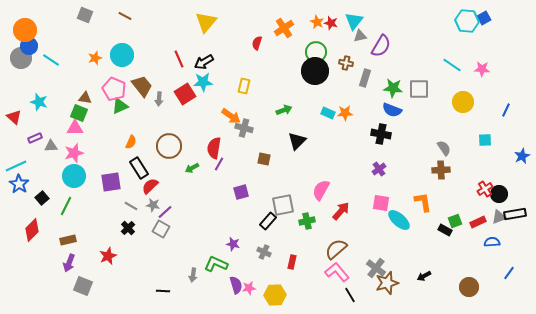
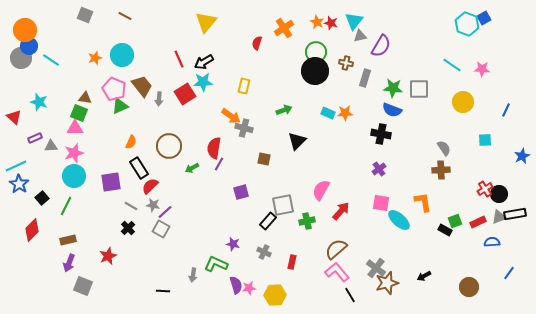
cyan hexagon at (467, 21): moved 3 px down; rotated 15 degrees clockwise
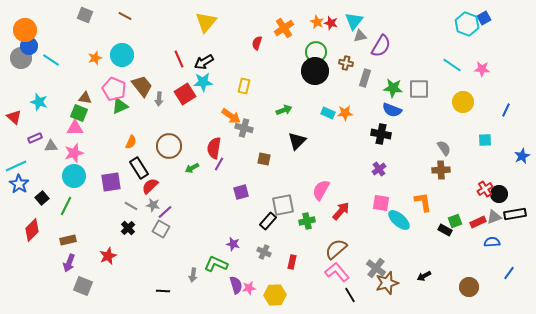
gray triangle at (499, 217): moved 5 px left
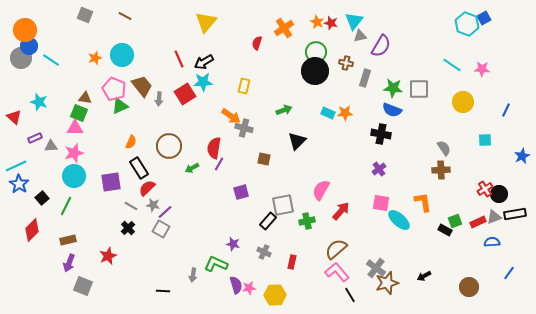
red semicircle at (150, 186): moved 3 px left, 2 px down
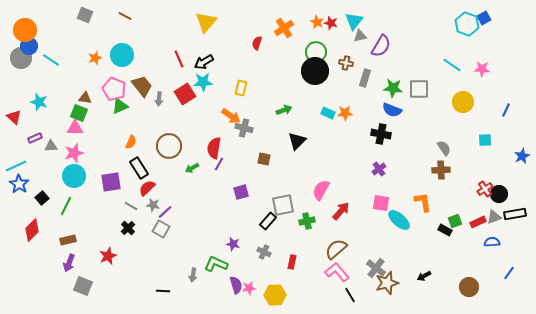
yellow rectangle at (244, 86): moved 3 px left, 2 px down
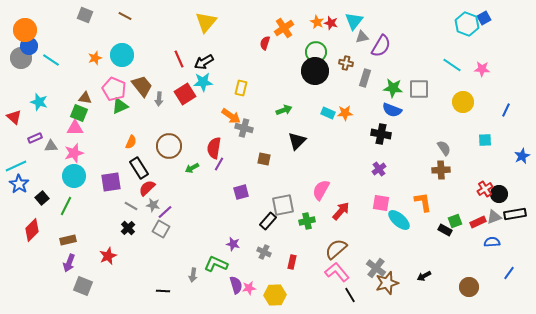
gray triangle at (360, 36): moved 2 px right, 1 px down
red semicircle at (257, 43): moved 8 px right
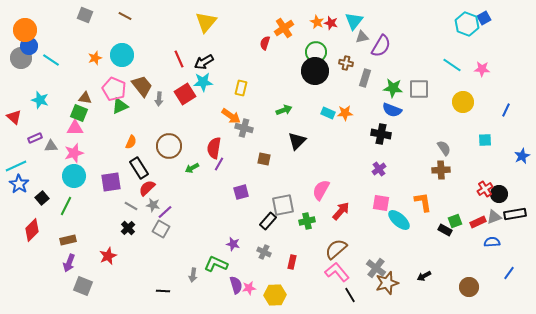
cyan star at (39, 102): moved 1 px right, 2 px up
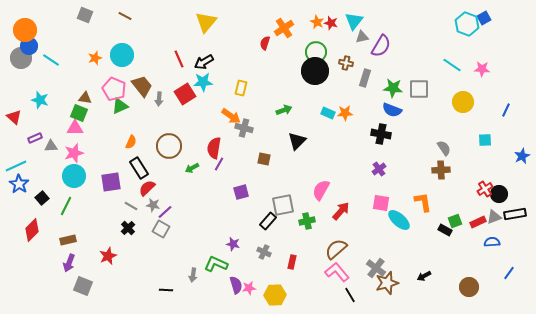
black line at (163, 291): moved 3 px right, 1 px up
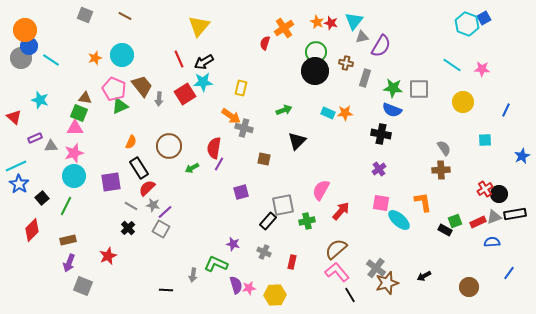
yellow triangle at (206, 22): moved 7 px left, 4 px down
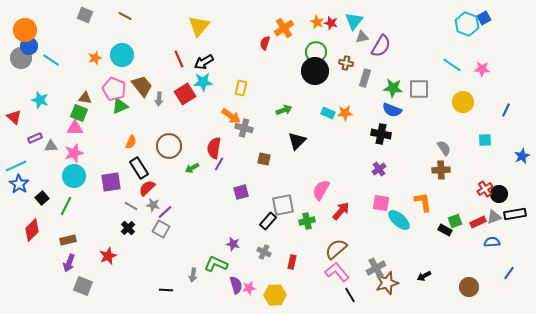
gray cross at (376, 268): rotated 24 degrees clockwise
